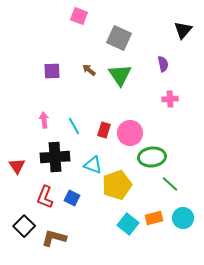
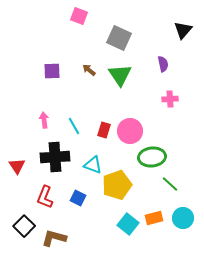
pink circle: moved 2 px up
blue square: moved 6 px right
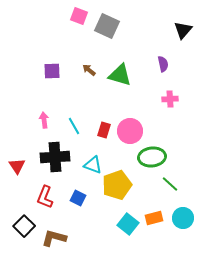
gray square: moved 12 px left, 12 px up
green triangle: rotated 40 degrees counterclockwise
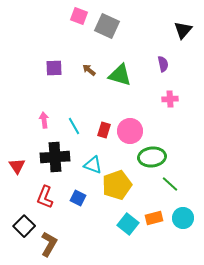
purple square: moved 2 px right, 3 px up
brown L-shape: moved 5 px left, 6 px down; rotated 105 degrees clockwise
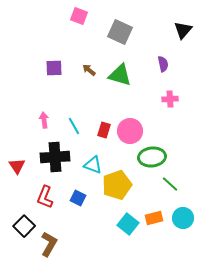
gray square: moved 13 px right, 6 px down
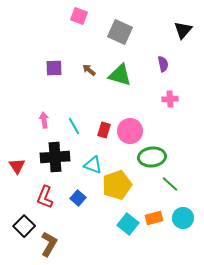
blue square: rotated 14 degrees clockwise
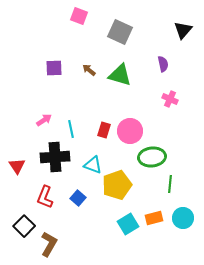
pink cross: rotated 28 degrees clockwise
pink arrow: rotated 63 degrees clockwise
cyan line: moved 3 px left, 3 px down; rotated 18 degrees clockwise
green line: rotated 54 degrees clockwise
cyan square: rotated 20 degrees clockwise
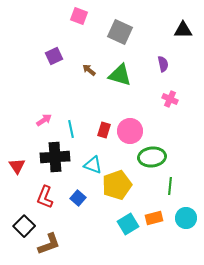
black triangle: rotated 48 degrees clockwise
purple square: moved 12 px up; rotated 24 degrees counterclockwise
green line: moved 2 px down
cyan circle: moved 3 px right
brown L-shape: rotated 40 degrees clockwise
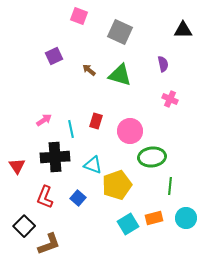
red rectangle: moved 8 px left, 9 px up
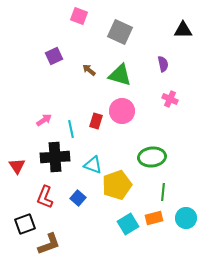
pink circle: moved 8 px left, 20 px up
green line: moved 7 px left, 6 px down
black square: moved 1 px right, 2 px up; rotated 25 degrees clockwise
